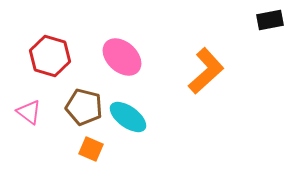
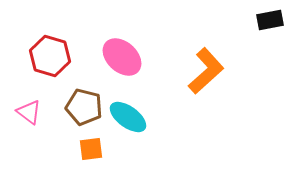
orange square: rotated 30 degrees counterclockwise
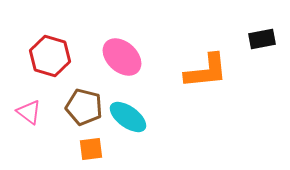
black rectangle: moved 8 px left, 19 px down
orange L-shape: rotated 36 degrees clockwise
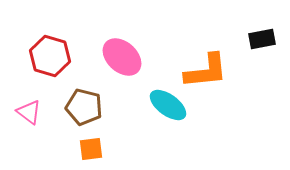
cyan ellipse: moved 40 px right, 12 px up
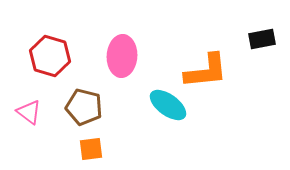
pink ellipse: moved 1 px up; rotated 51 degrees clockwise
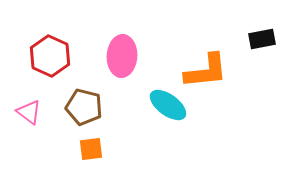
red hexagon: rotated 9 degrees clockwise
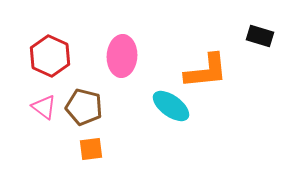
black rectangle: moved 2 px left, 3 px up; rotated 28 degrees clockwise
cyan ellipse: moved 3 px right, 1 px down
pink triangle: moved 15 px right, 5 px up
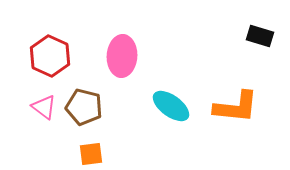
orange L-shape: moved 30 px right, 36 px down; rotated 12 degrees clockwise
orange square: moved 5 px down
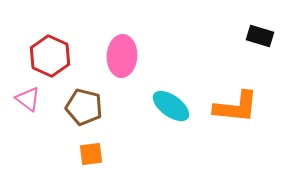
pink triangle: moved 16 px left, 8 px up
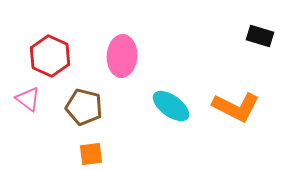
orange L-shape: rotated 21 degrees clockwise
